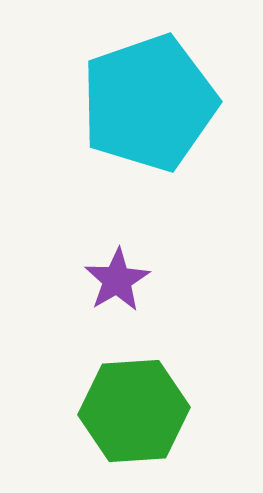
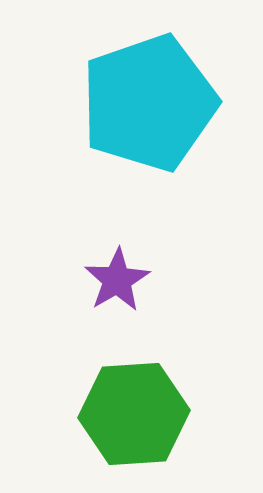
green hexagon: moved 3 px down
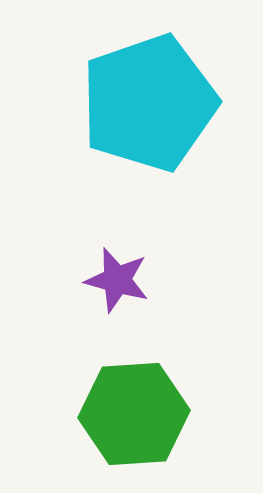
purple star: rotated 26 degrees counterclockwise
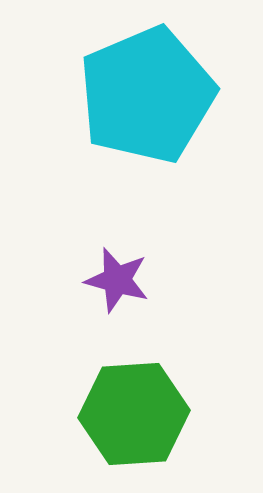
cyan pentagon: moved 2 px left, 8 px up; rotated 4 degrees counterclockwise
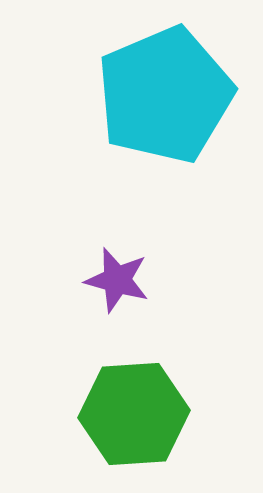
cyan pentagon: moved 18 px right
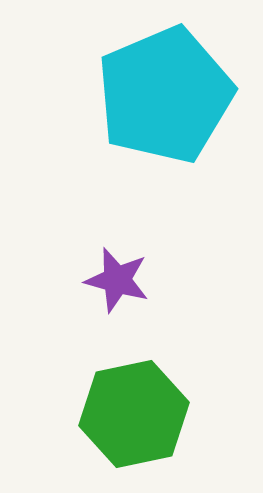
green hexagon: rotated 8 degrees counterclockwise
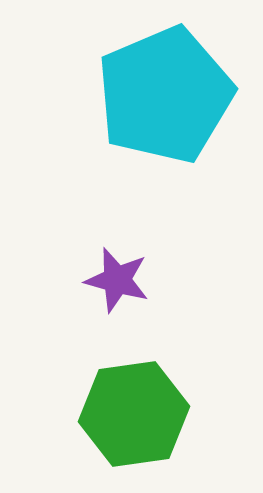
green hexagon: rotated 4 degrees clockwise
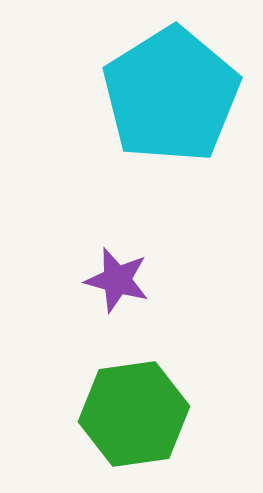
cyan pentagon: moved 6 px right; rotated 9 degrees counterclockwise
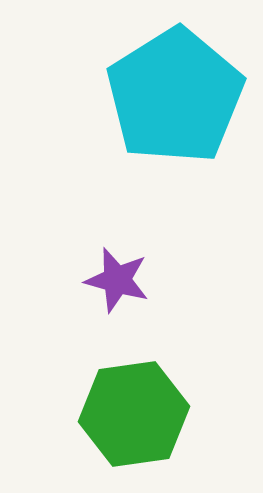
cyan pentagon: moved 4 px right, 1 px down
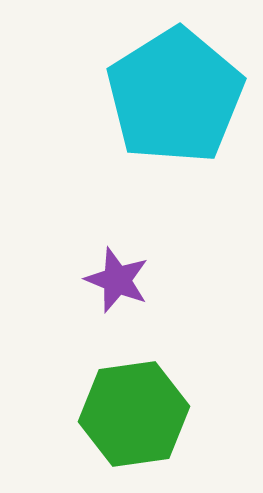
purple star: rotated 6 degrees clockwise
